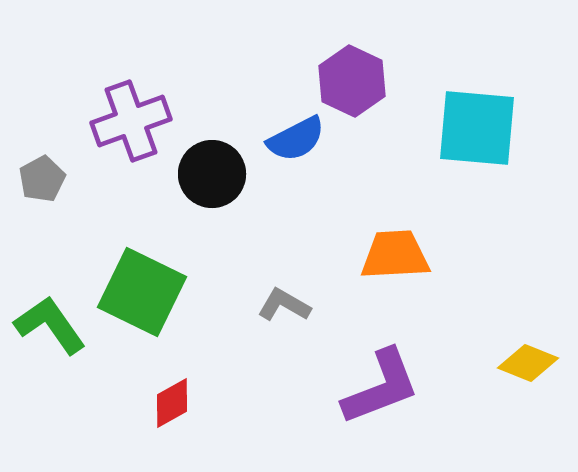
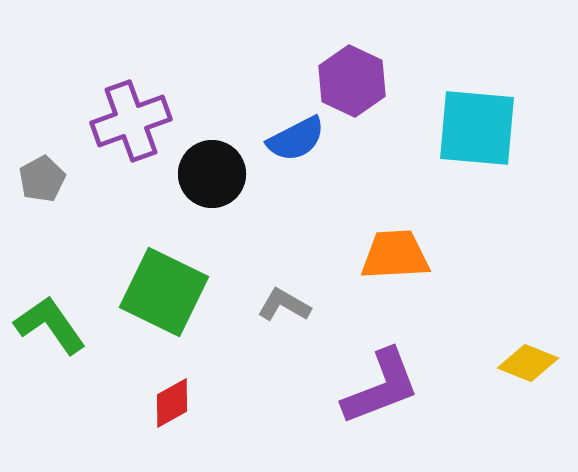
green square: moved 22 px right
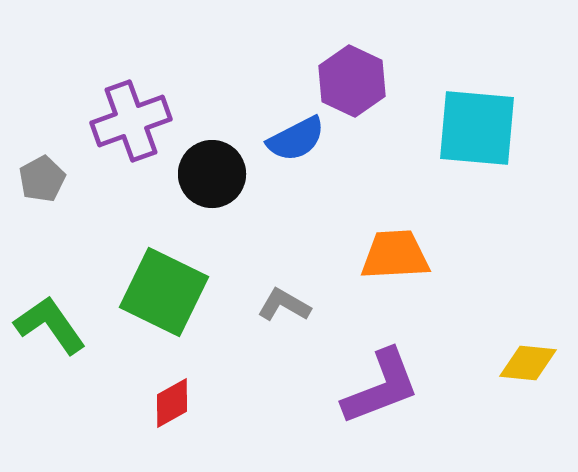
yellow diamond: rotated 16 degrees counterclockwise
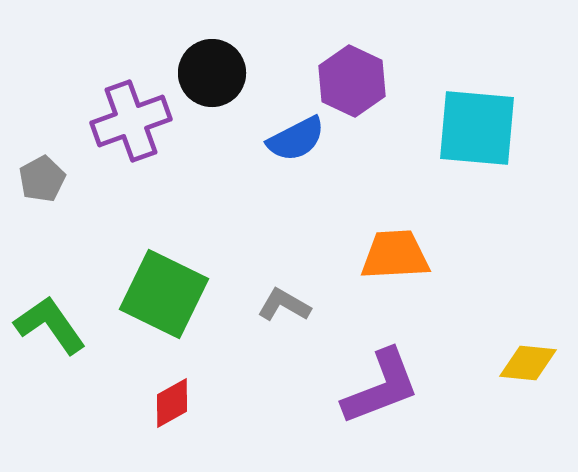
black circle: moved 101 px up
green square: moved 2 px down
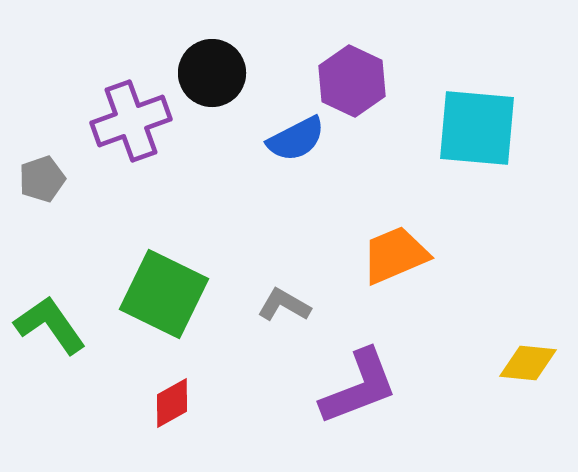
gray pentagon: rotated 9 degrees clockwise
orange trapezoid: rotated 20 degrees counterclockwise
purple L-shape: moved 22 px left
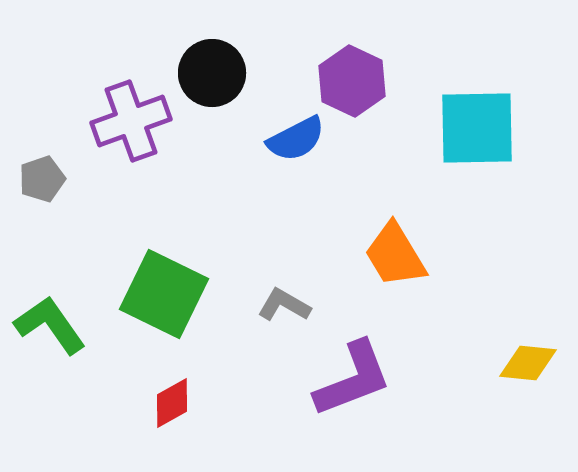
cyan square: rotated 6 degrees counterclockwise
orange trapezoid: rotated 98 degrees counterclockwise
purple L-shape: moved 6 px left, 8 px up
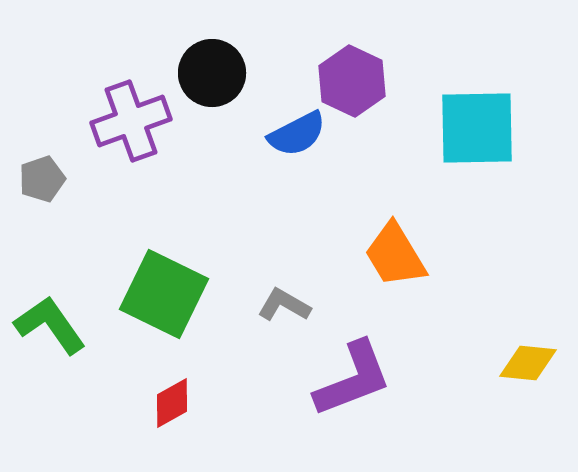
blue semicircle: moved 1 px right, 5 px up
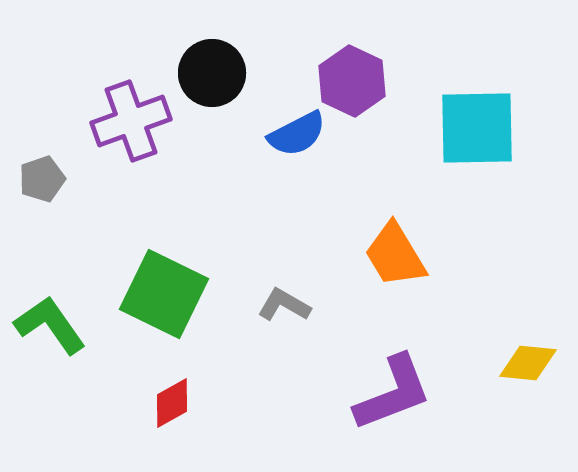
purple L-shape: moved 40 px right, 14 px down
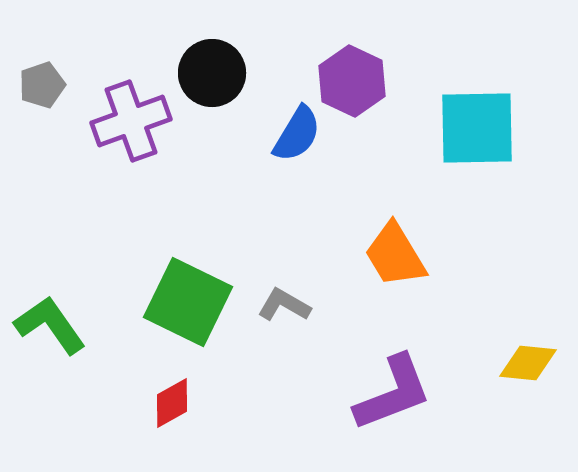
blue semicircle: rotated 32 degrees counterclockwise
gray pentagon: moved 94 px up
green square: moved 24 px right, 8 px down
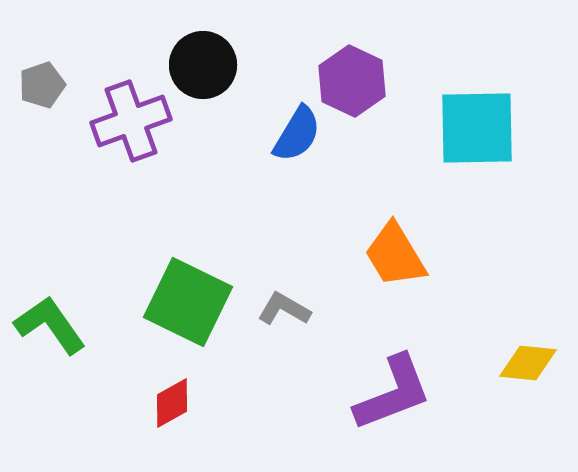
black circle: moved 9 px left, 8 px up
gray L-shape: moved 4 px down
